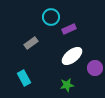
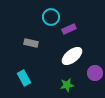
gray rectangle: rotated 48 degrees clockwise
purple circle: moved 5 px down
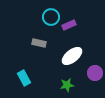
purple rectangle: moved 4 px up
gray rectangle: moved 8 px right
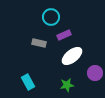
purple rectangle: moved 5 px left, 10 px down
cyan rectangle: moved 4 px right, 4 px down
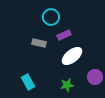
purple circle: moved 4 px down
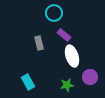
cyan circle: moved 3 px right, 4 px up
purple rectangle: rotated 64 degrees clockwise
gray rectangle: rotated 64 degrees clockwise
white ellipse: rotated 70 degrees counterclockwise
purple circle: moved 5 px left
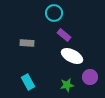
gray rectangle: moved 12 px left; rotated 72 degrees counterclockwise
white ellipse: rotated 45 degrees counterclockwise
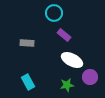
white ellipse: moved 4 px down
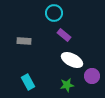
gray rectangle: moved 3 px left, 2 px up
purple circle: moved 2 px right, 1 px up
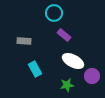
white ellipse: moved 1 px right, 1 px down
cyan rectangle: moved 7 px right, 13 px up
